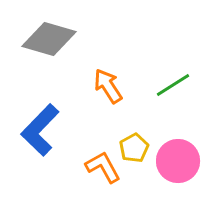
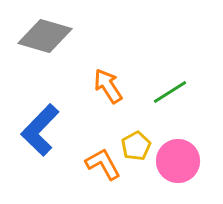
gray diamond: moved 4 px left, 3 px up
green line: moved 3 px left, 7 px down
yellow pentagon: moved 2 px right, 2 px up
orange L-shape: moved 3 px up
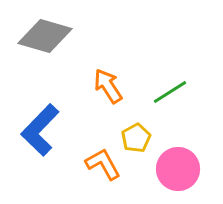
yellow pentagon: moved 8 px up
pink circle: moved 8 px down
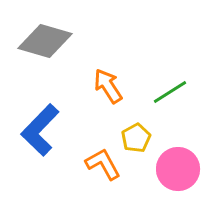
gray diamond: moved 5 px down
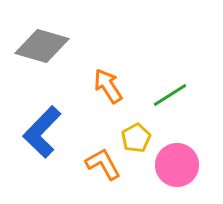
gray diamond: moved 3 px left, 5 px down
green line: moved 3 px down
blue L-shape: moved 2 px right, 2 px down
pink circle: moved 1 px left, 4 px up
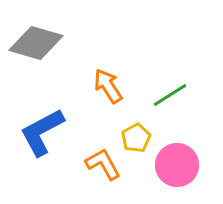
gray diamond: moved 6 px left, 3 px up
blue L-shape: rotated 18 degrees clockwise
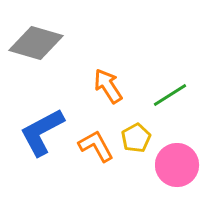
orange L-shape: moved 7 px left, 18 px up
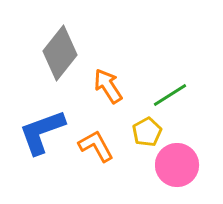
gray diamond: moved 24 px right, 10 px down; rotated 68 degrees counterclockwise
blue L-shape: rotated 8 degrees clockwise
yellow pentagon: moved 11 px right, 6 px up
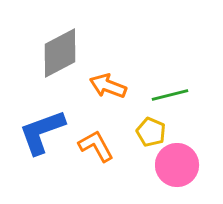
gray diamond: rotated 24 degrees clockwise
orange arrow: rotated 36 degrees counterclockwise
green line: rotated 18 degrees clockwise
yellow pentagon: moved 4 px right; rotated 20 degrees counterclockwise
